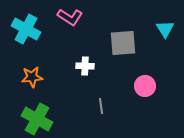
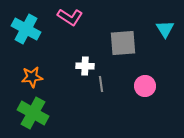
gray line: moved 22 px up
green cross: moved 4 px left, 6 px up
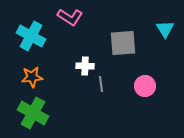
cyan cross: moved 5 px right, 7 px down
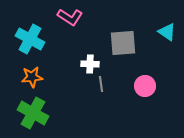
cyan triangle: moved 2 px right, 3 px down; rotated 24 degrees counterclockwise
cyan cross: moved 1 px left, 3 px down
white cross: moved 5 px right, 2 px up
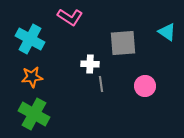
green cross: moved 1 px right, 1 px down
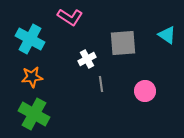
cyan triangle: moved 3 px down
white cross: moved 3 px left, 5 px up; rotated 30 degrees counterclockwise
pink circle: moved 5 px down
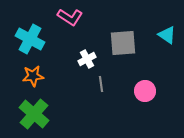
orange star: moved 1 px right, 1 px up
green cross: rotated 12 degrees clockwise
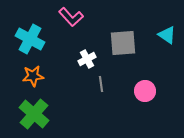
pink L-shape: moved 1 px right; rotated 15 degrees clockwise
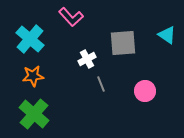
cyan cross: rotated 12 degrees clockwise
gray line: rotated 14 degrees counterclockwise
